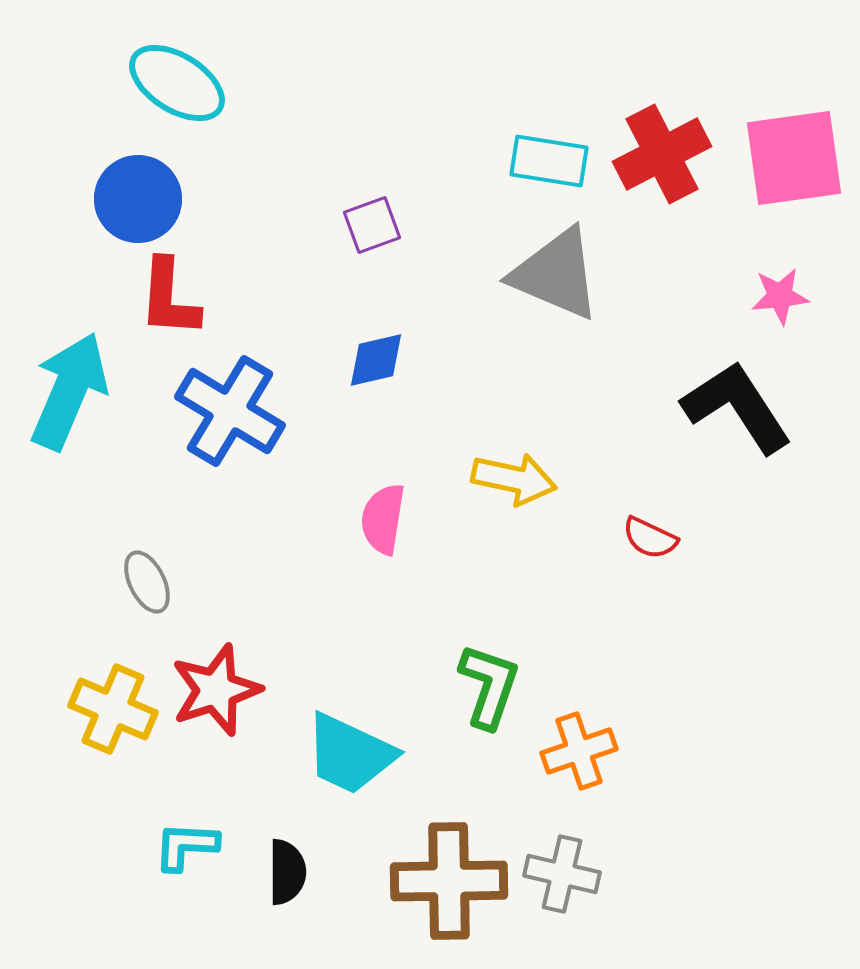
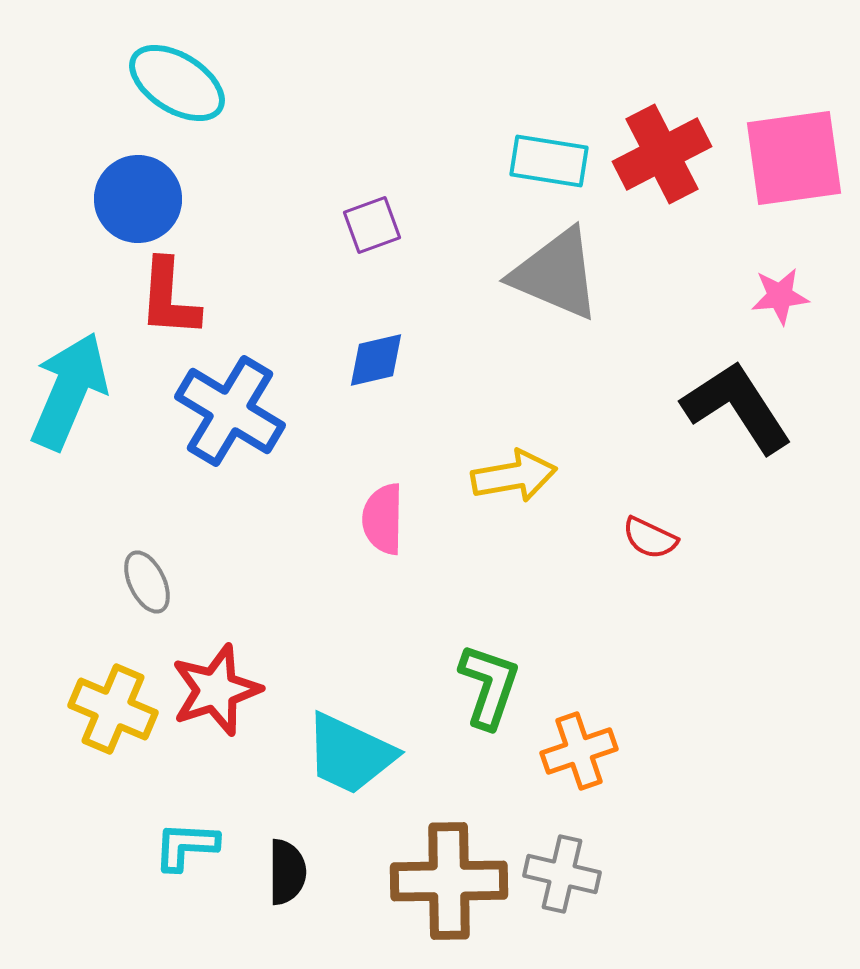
yellow arrow: moved 3 px up; rotated 22 degrees counterclockwise
pink semicircle: rotated 8 degrees counterclockwise
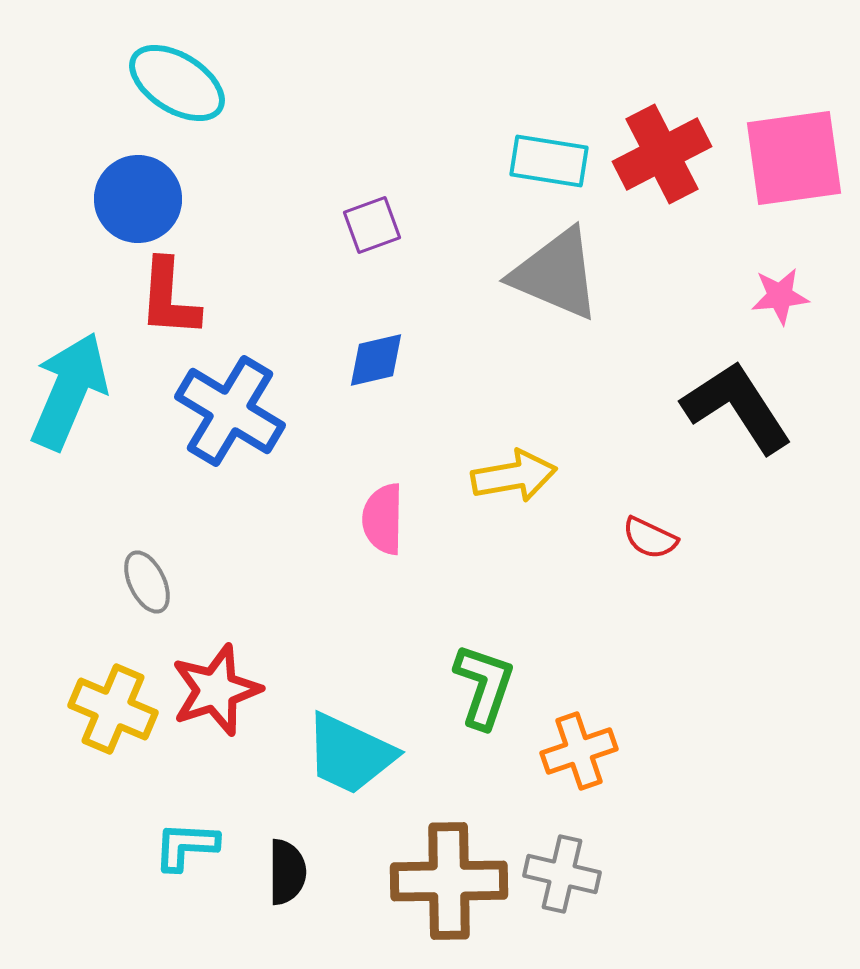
green L-shape: moved 5 px left
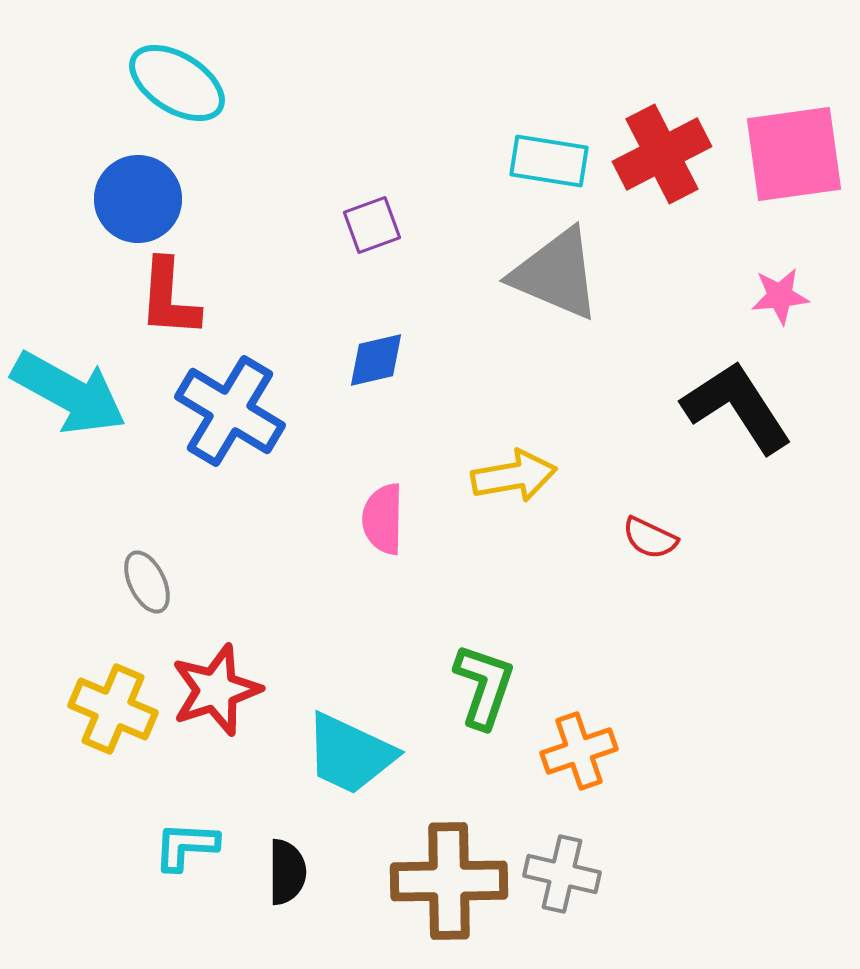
pink square: moved 4 px up
cyan arrow: moved 2 px down; rotated 96 degrees clockwise
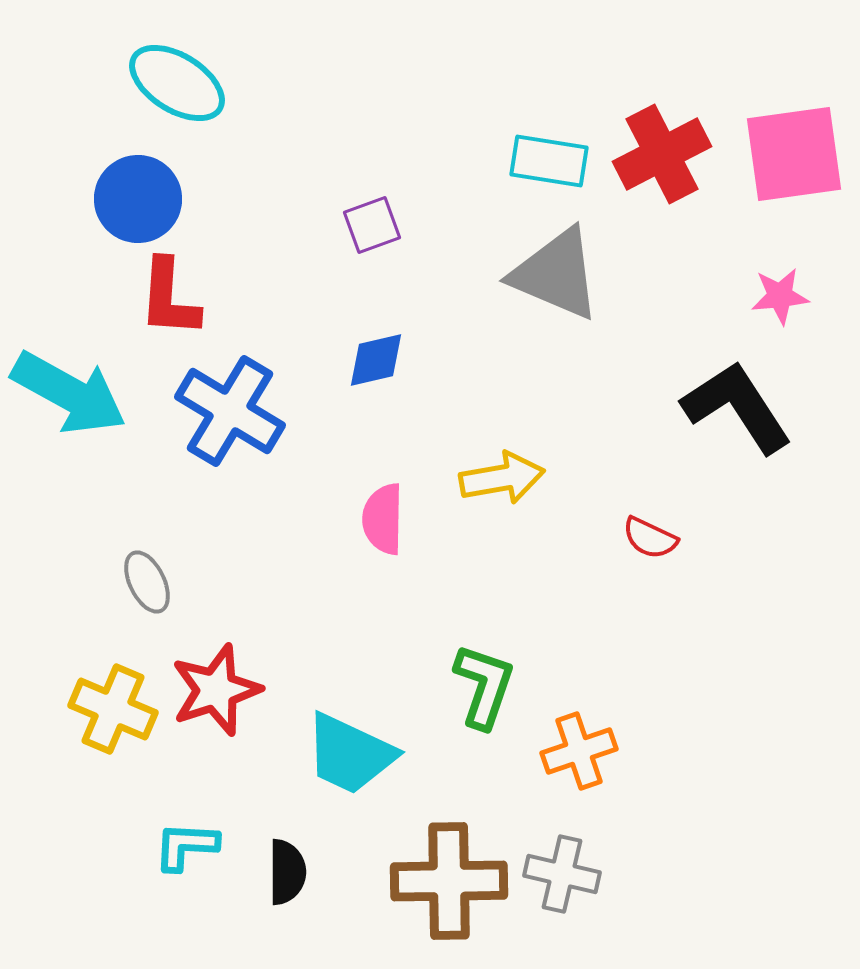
yellow arrow: moved 12 px left, 2 px down
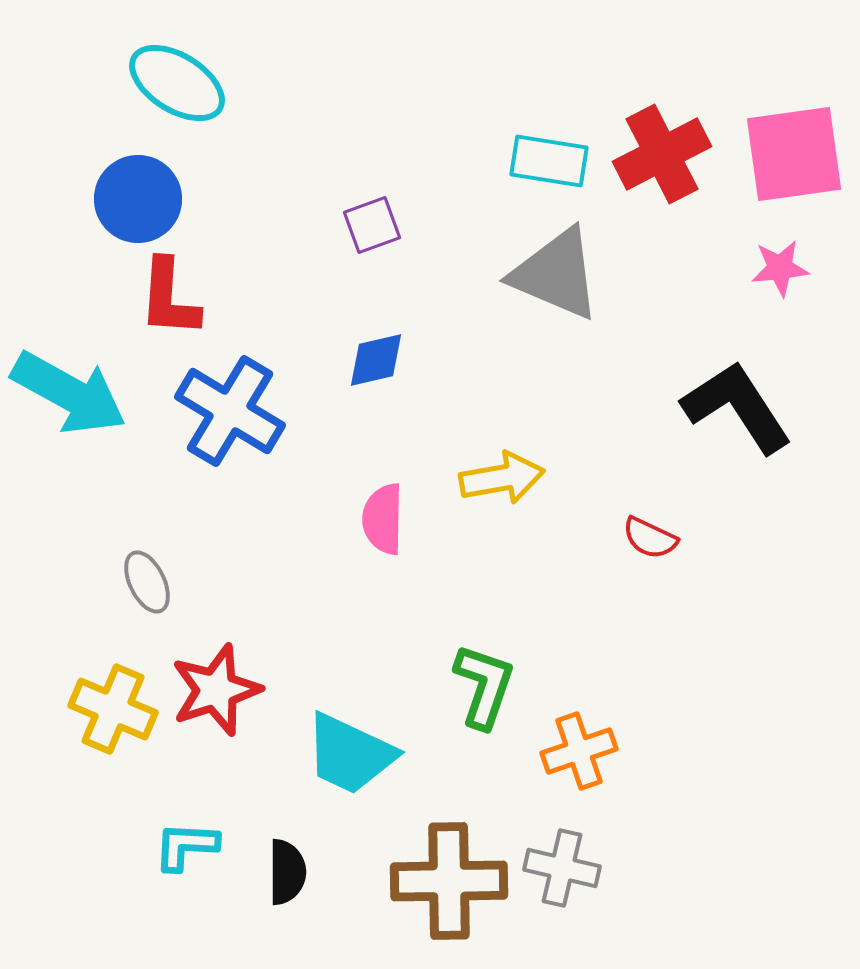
pink star: moved 28 px up
gray cross: moved 6 px up
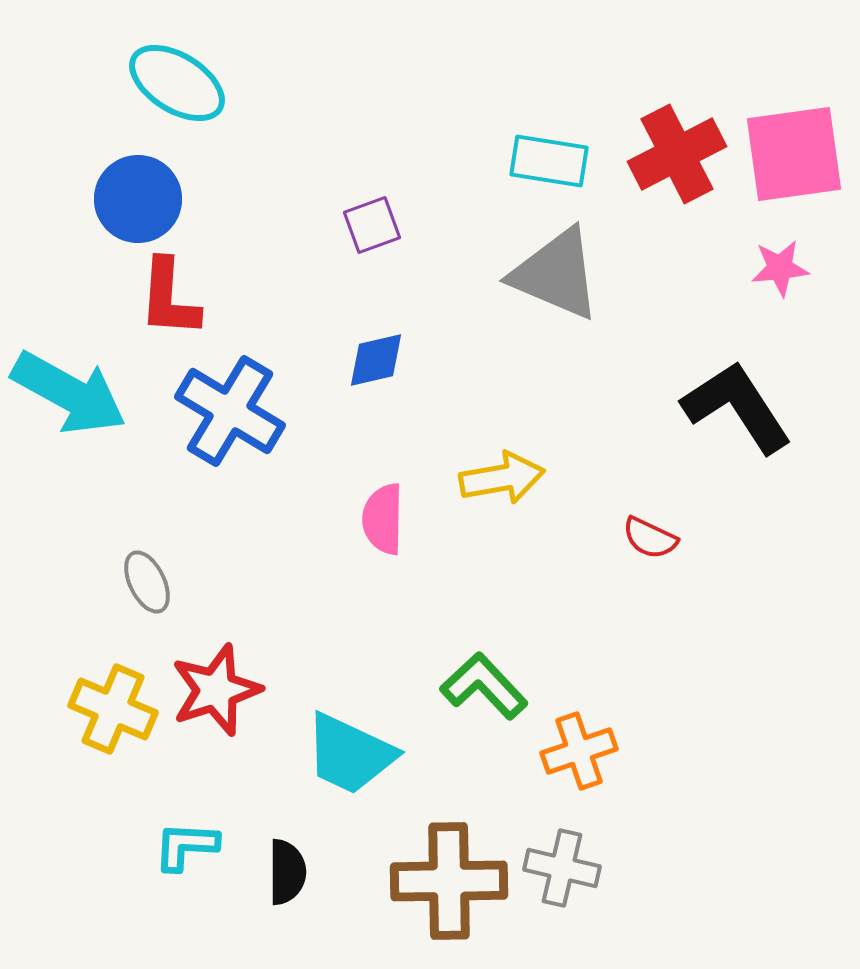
red cross: moved 15 px right
green L-shape: rotated 62 degrees counterclockwise
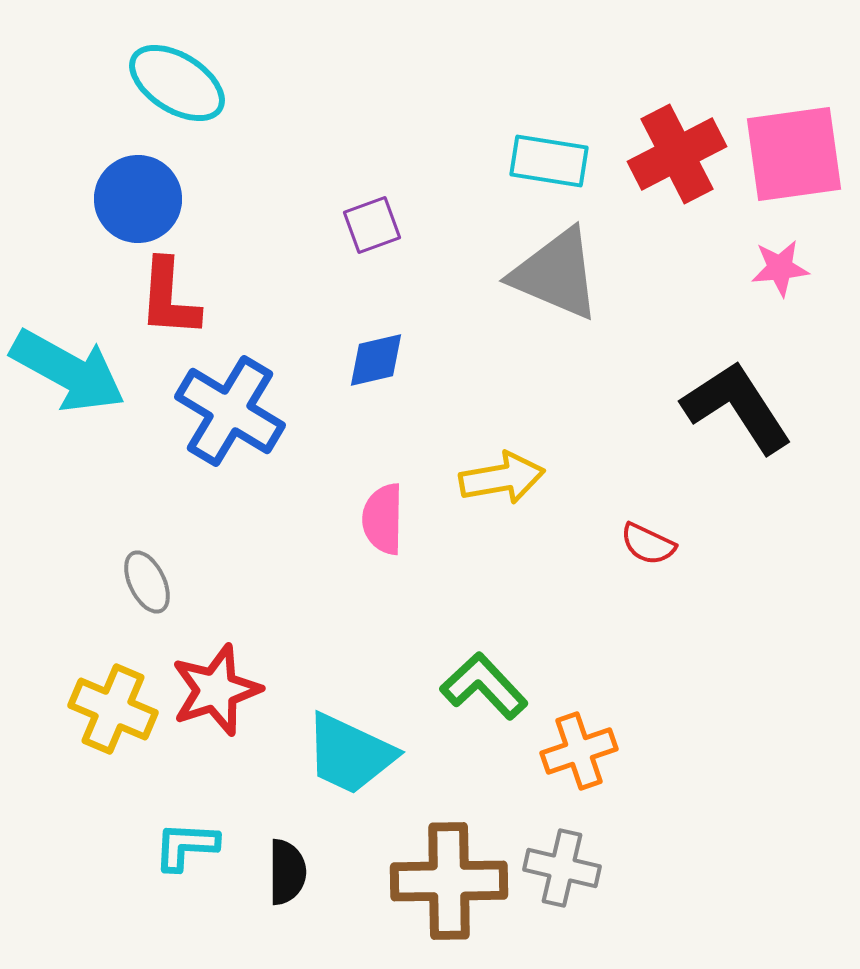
cyan arrow: moved 1 px left, 22 px up
red semicircle: moved 2 px left, 6 px down
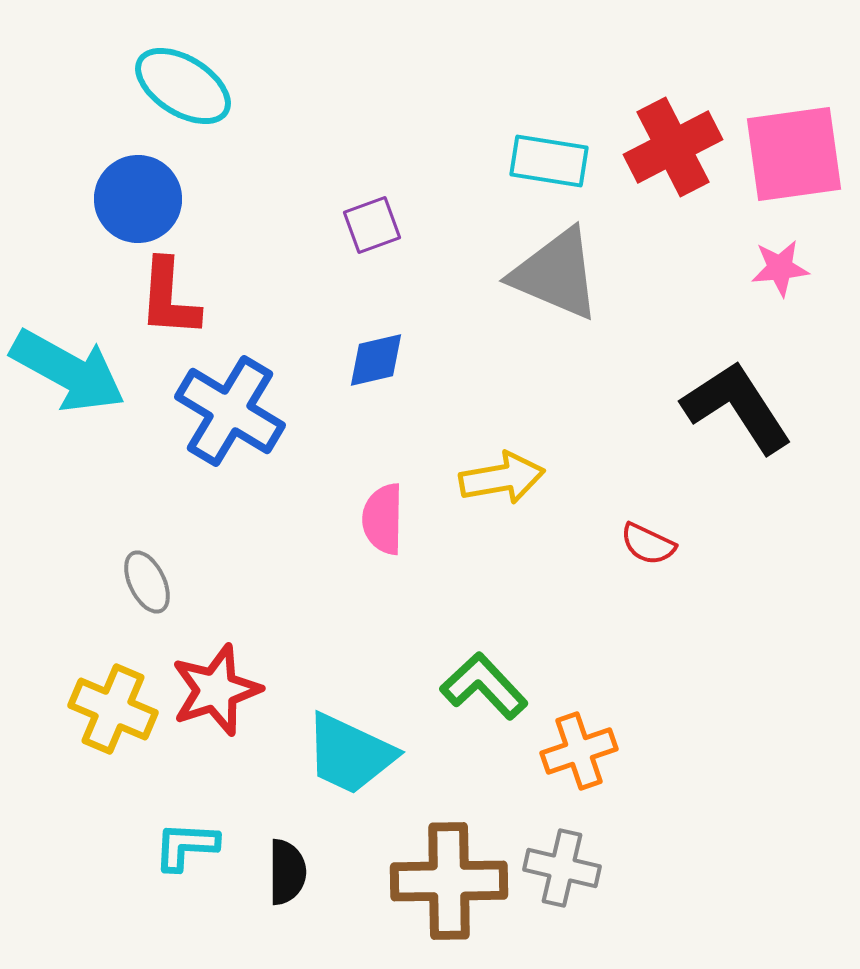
cyan ellipse: moved 6 px right, 3 px down
red cross: moved 4 px left, 7 px up
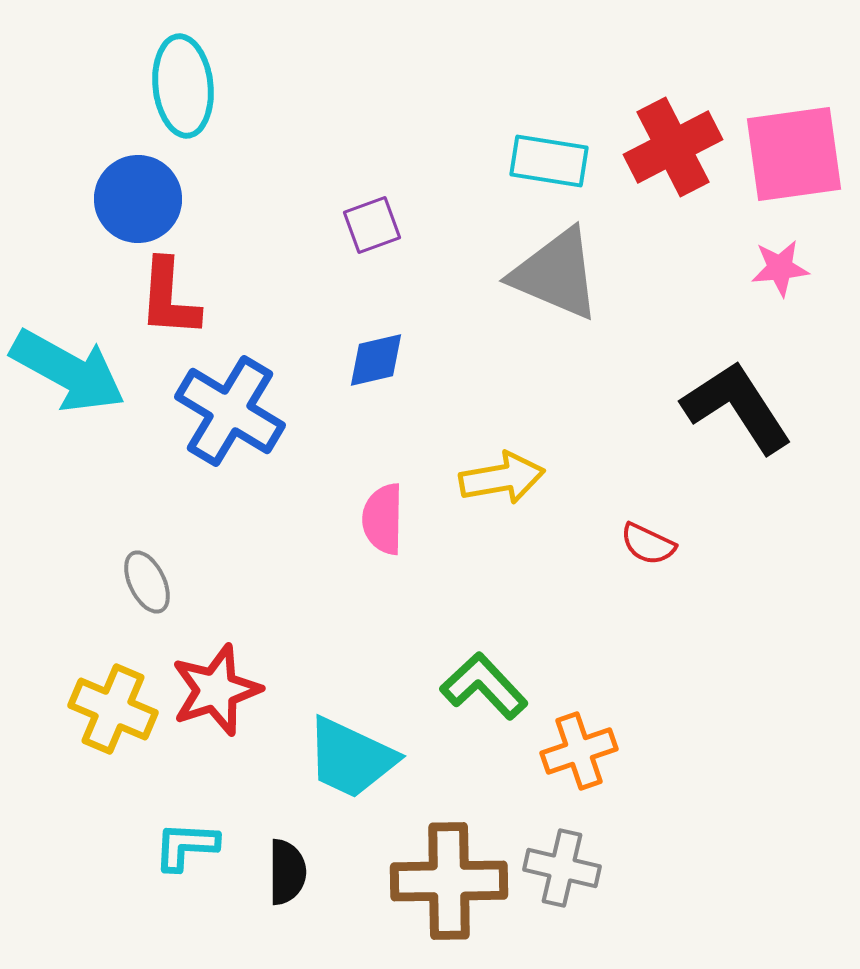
cyan ellipse: rotated 52 degrees clockwise
cyan trapezoid: moved 1 px right, 4 px down
